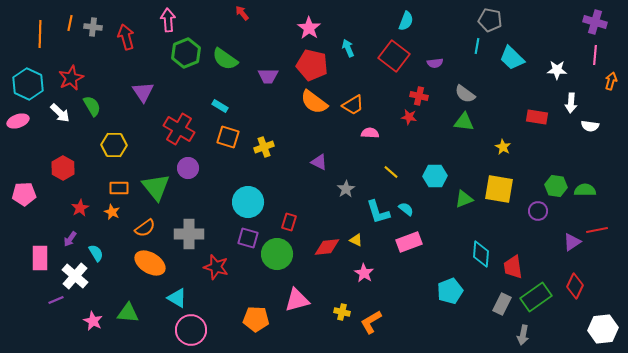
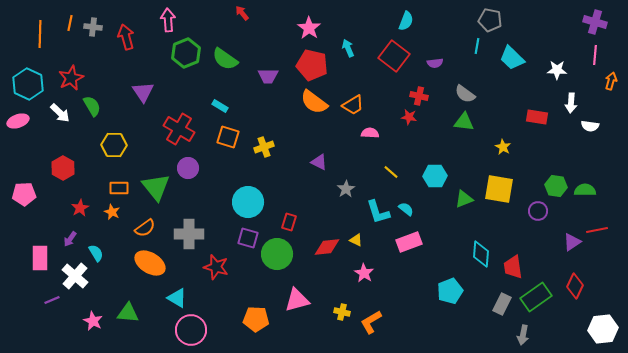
purple line at (56, 300): moved 4 px left
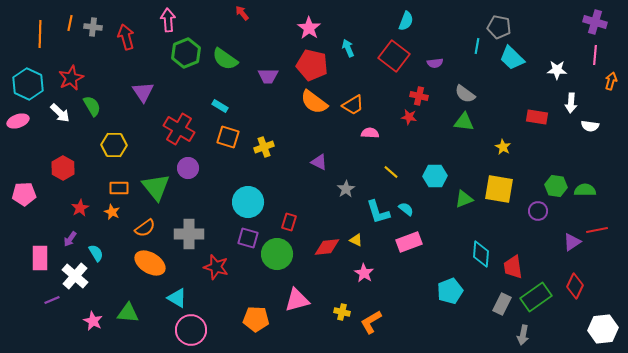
gray pentagon at (490, 20): moved 9 px right, 7 px down
